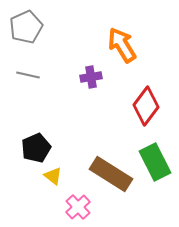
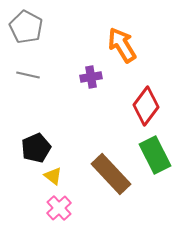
gray pentagon: rotated 20 degrees counterclockwise
green rectangle: moved 7 px up
brown rectangle: rotated 15 degrees clockwise
pink cross: moved 19 px left, 1 px down
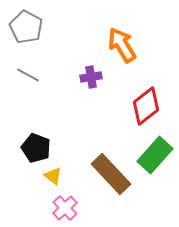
gray line: rotated 15 degrees clockwise
red diamond: rotated 15 degrees clockwise
black pentagon: rotated 28 degrees counterclockwise
green rectangle: rotated 69 degrees clockwise
pink cross: moved 6 px right
